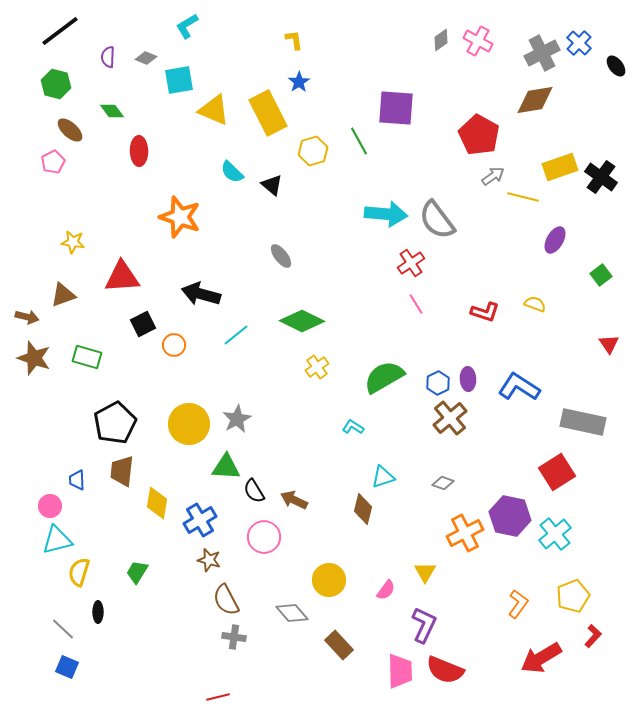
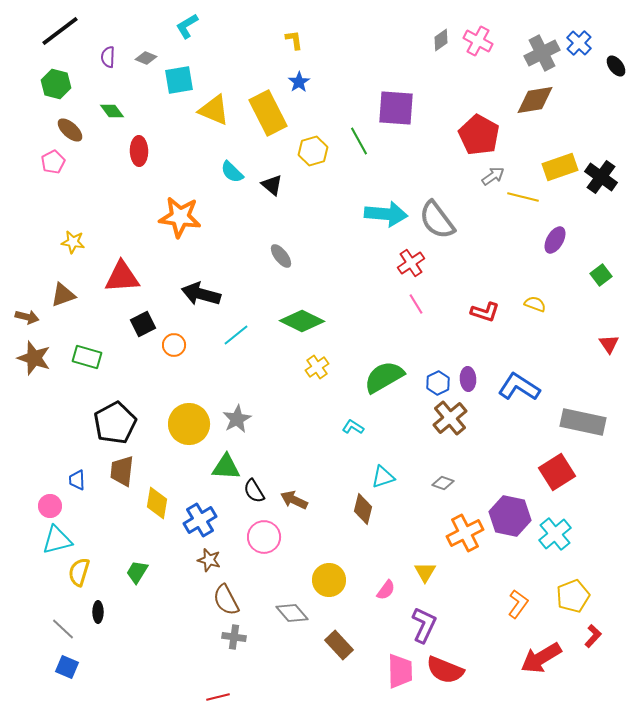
orange star at (180, 217): rotated 12 degrees counterclockwise
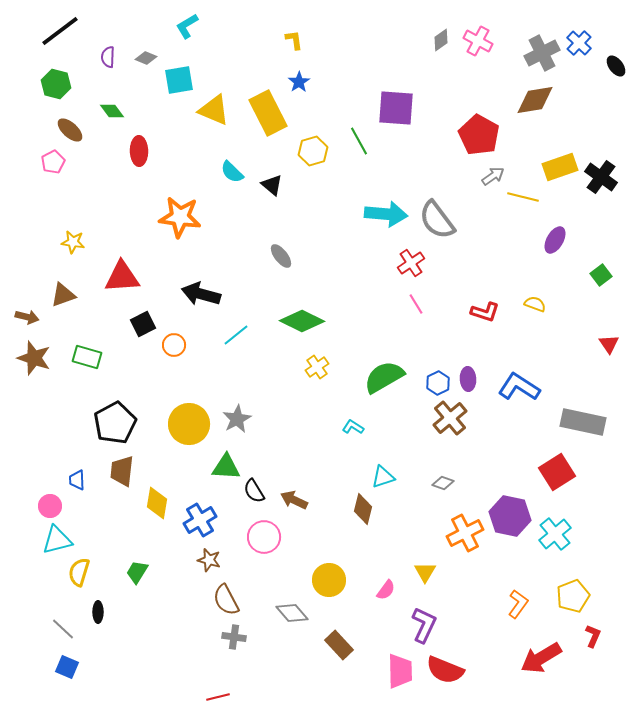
red L-shape at (593, 636): rotated 20 degrees counterclockwise
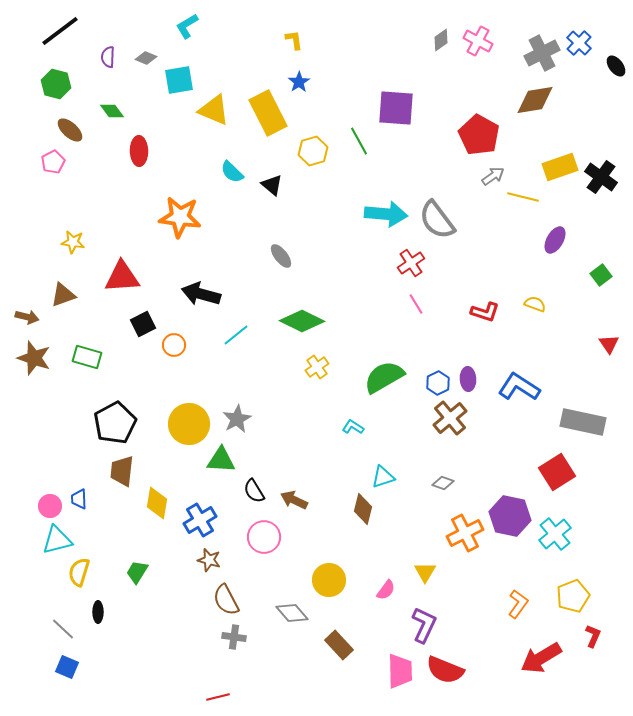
green triangle at (226, 467): moved 5 px left, 7 px up
blue trapezoid at (77, 480): moved 2 px right, 19 px down
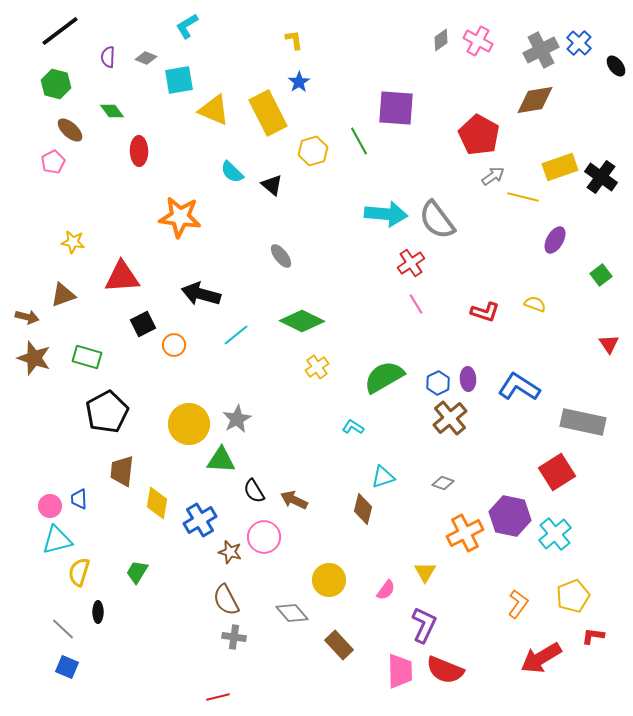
gray cross at (542, 53): moved 1 px left, 3 px up
black pentagon at (115, 423): moved 8 px left, 11 px up
brown star at (209, 560): moved 21 px right, 8 px up
red L-shape at (593, 636): rotated 105 degrees counterclockwise
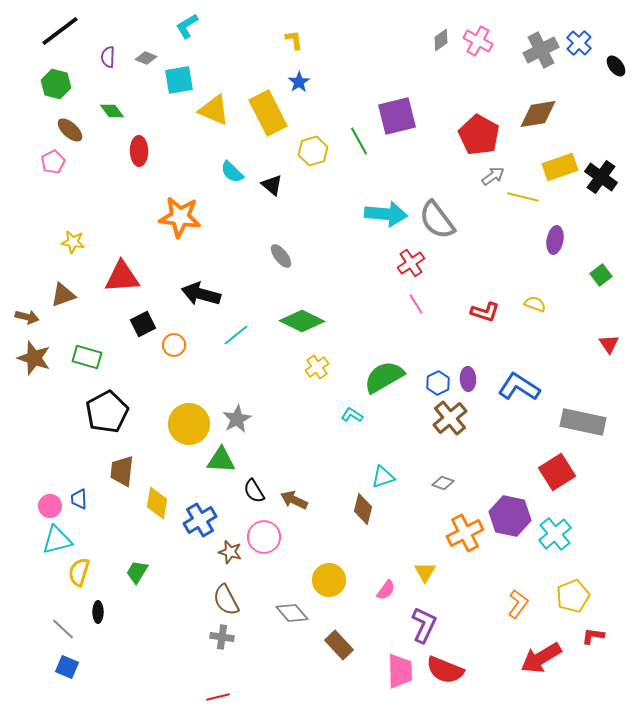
brown diamond at (535, 100): moved 3 px right, 14 px down
purple square at (396, 108): moved 1 px right, 8 px down; rotated 18 degrees counterclockwise
purple ellipse at (555, 240): rotated 20 degrees counterclockwise
cyan L-shape at (353, 427): moved 1 px left, 12 px up
gray cross at (234, 637): moved 12 px left
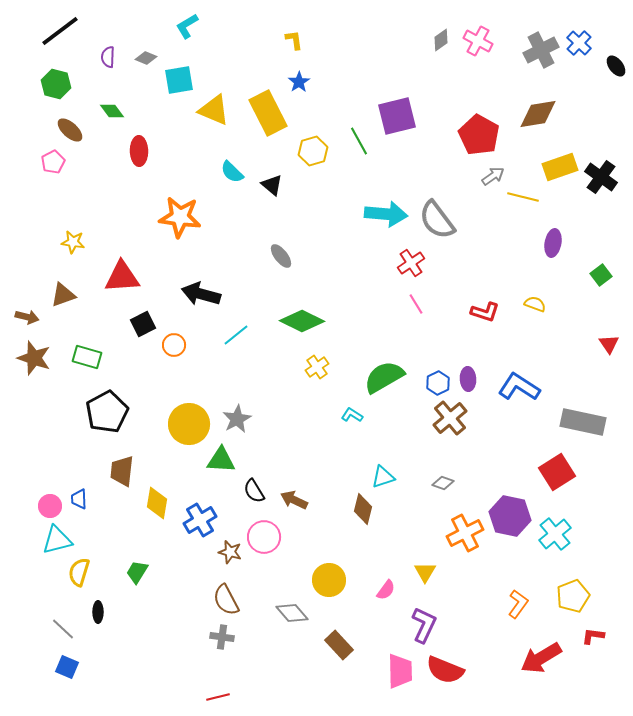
purple ellipse at (555, 240): moved 2 px left, 3 px down
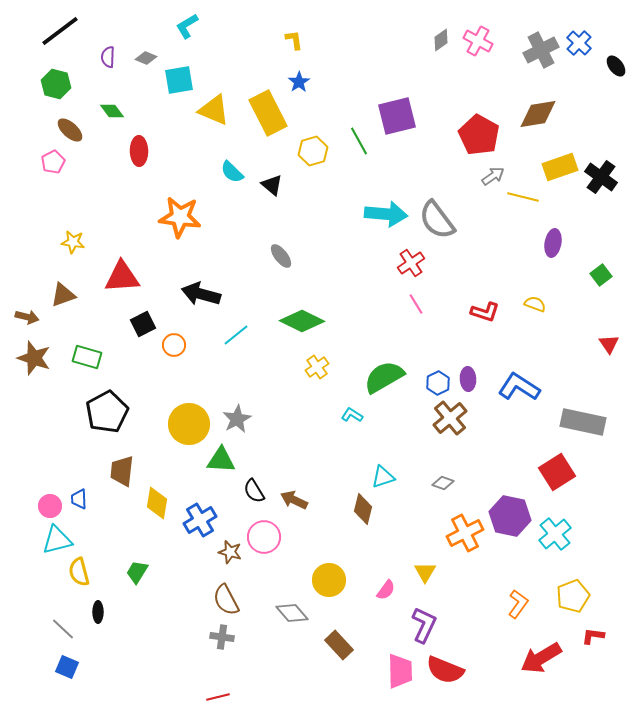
yellow semicircle at (79, 572): rotated 32 degrees counterclockwise
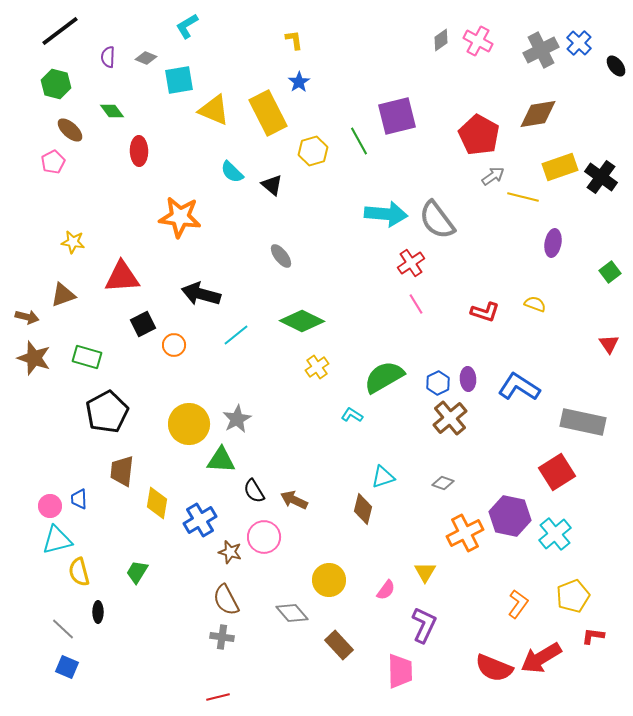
green square at (601, 275): moved 9 px right, 3 px up
red semicircle at (445, 670): moved 49 px right, 2 px up
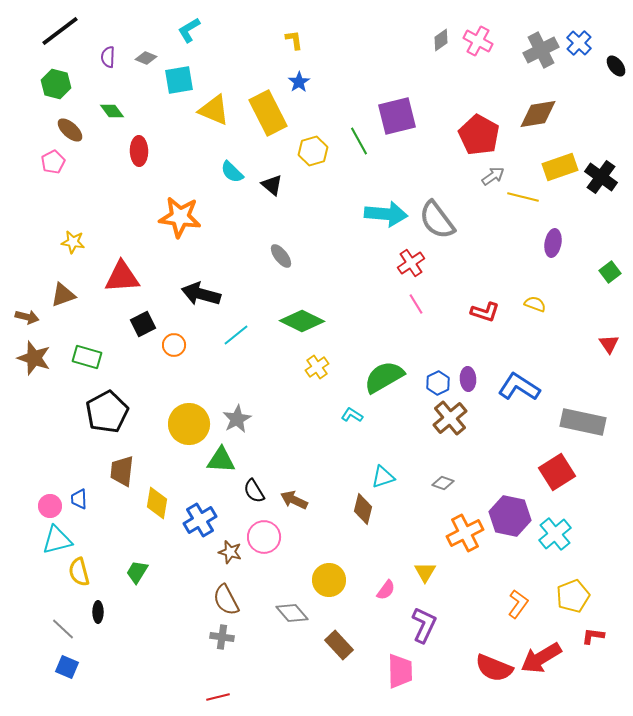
cyan L-shape at (187, 26): moved 2 px right, 4 px down
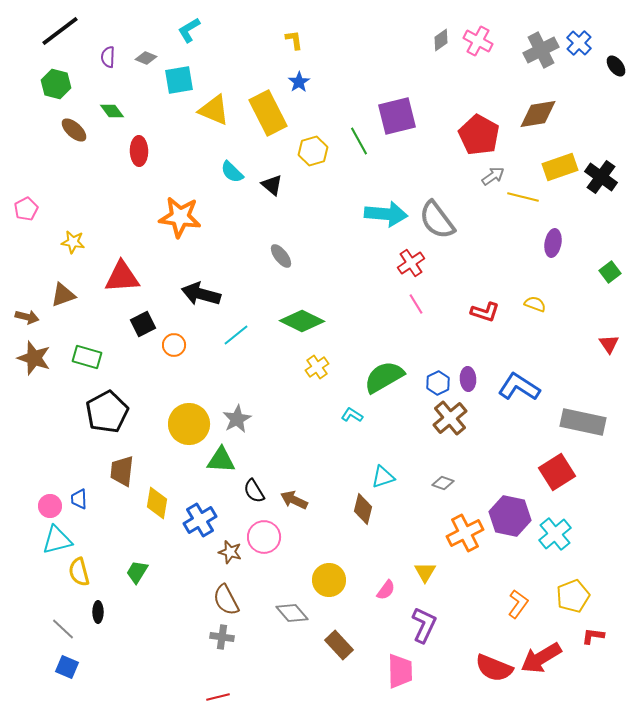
brown ellipse at (70, 130): moved 4 px right
pink pentagon at (53, 162): moved 27 px left, 47 px down
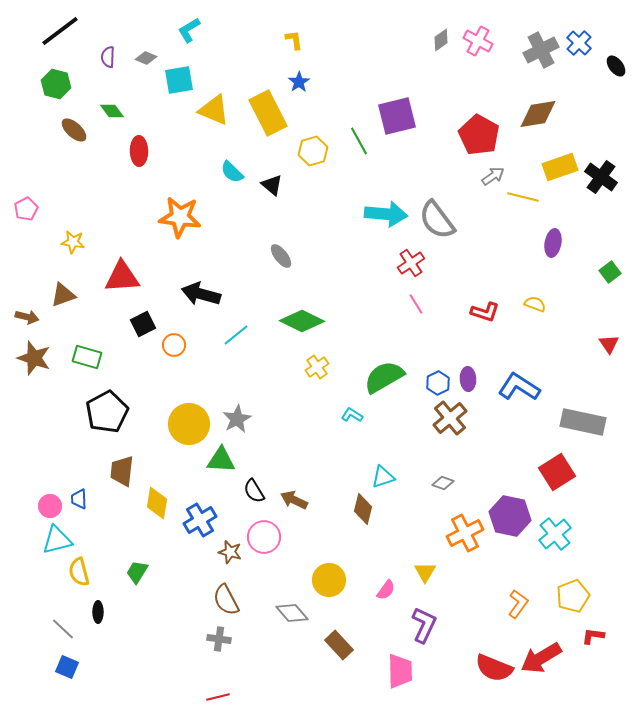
gray cross at (222, 637): moved 3 px left, 2 px down
